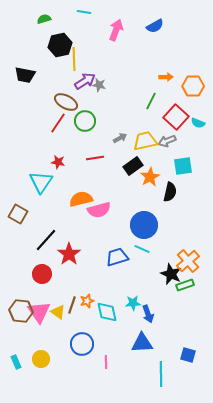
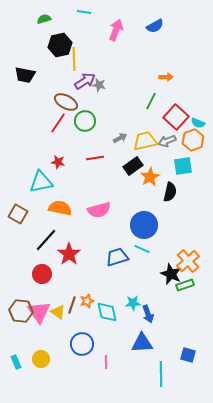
orange hexagon at (193, 86): moved 54 px down; rotated 20 degrees counterclockwise
cyan triangle at (41, 182): rotated 45 degrees clockwise
orange semicircle at (81, 199): moved 21 px left, 9 px down; rotated 25 degrees clockwise
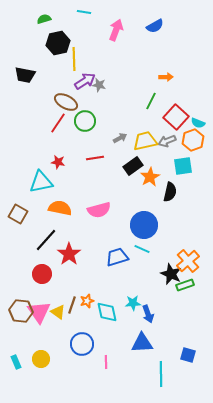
black hexagon at (60, 45): moved 2 px left, 2 px up
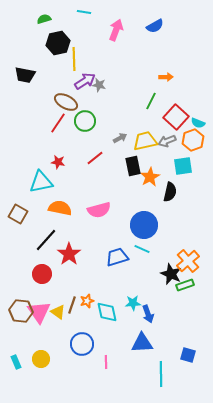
red line at (95, 158): rotated 30 degrees counterclockwise
black rectangle at (133, 166): rotated 66 degrees counterclockwise
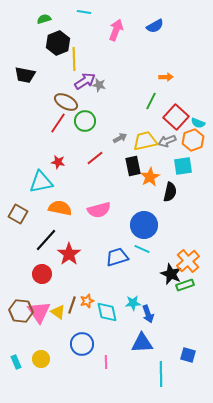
black hexagon at (58, 43): rotated 10 degrees counterclockwise
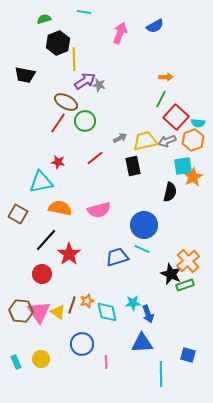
pink arrow at (116, 30): moved 4 px right, 3 px down
green line at (151, 101): moved 10 px right, 2 px up
cyan semicircle at (198, 123): rotated 16 degrees counterclockwise
orange star at (150, 177): moved 43 px right
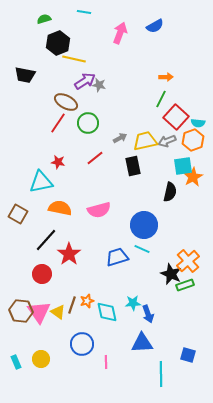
yellow line at (74, 59): rotated 75 degrees counterclockwise
green circle at (85, 121): moved 3 px right, 2 px down
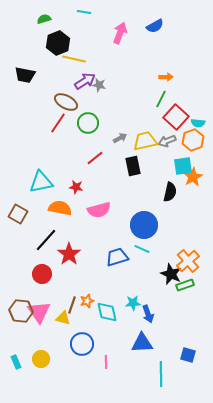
red star at (58, 162): moved 18 px right, 25 px down
yellow triangle at (58, 312): moved 5 px right, 6 px down; rotated 21 degrees counterclockwise
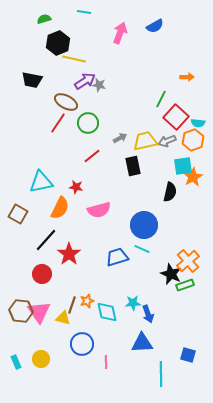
black trapezoid at (25, 75): moved 7 px right, 5 px down
orange arrow at (166, 77): moved 21 px right
red line at (95, 158): moved 3 px left, 2 px up
orange semicircle at (60, 208): rotated 105 degrees clockwise
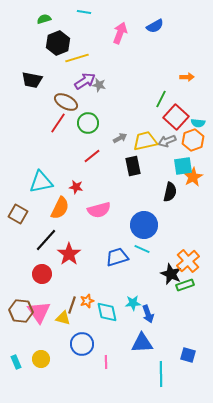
yellow line at (74, 59): moved 3 px right, 1 px up; rotated 30 degrees counterclockwise
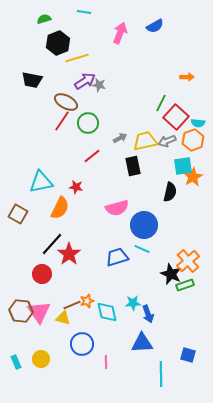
green line at (161, 99): moved 4 px down
red line at (58, 123): moved 4 px right, 2 px up
pink semicircle at (99, 210): moved 18 px right, 2 px up
black line at (46, 240): moved 6 px right, 4 px down
brown line at (72, 305): rotated 48 degrees clockwise
